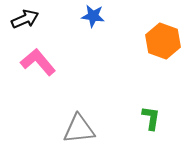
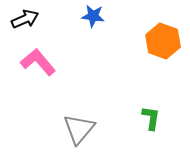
gray triangle: rotated 44 degrees counterclockwise
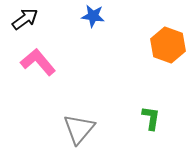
black arrow: rotated 12 degrees counterclockwise
orange hexagon: moved 5 px right, 4 px down
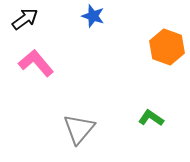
blue star: rotated 10 degrees clockwise
orange hexagon: moved 1 px left, 2 px down
pink L-shape: moved 2 px left, 1 px down
green L-shape: rotated 65 degrees counterclockwise
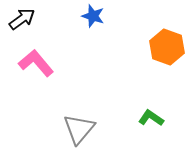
black arrow: moved 3 px left
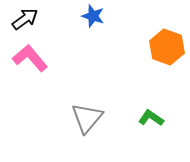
black arrow: moved 3 px right
pink L-shape: moved 6 px left, 5 px up
gray triangle: moved 8 px right, 11 px up
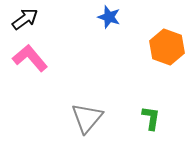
blue star: moved 16 px right, 1 px down
green L-shape: rotated 65 degrees clockwise
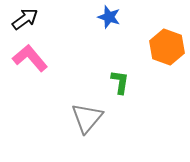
green L-shape: moved 31 px left, 36 px up
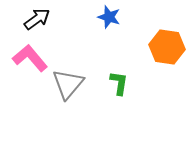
black arrow: moved 12 px right
orange hexagon: rotated 12 degrees counterclockwise
green L-shape: moved 1 px left, 1 px down
gray triangle: moved 19 px left, 34 px up
